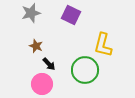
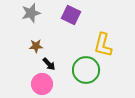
brown star: rotated 24 degrees counterclockwise
green circle: moved 1 px right
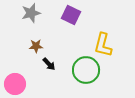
pink circle: moved 27 px left
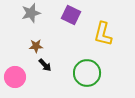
yellow L-shape: moved 11 px up
black arrow: moved 4 px left, 1 px down
green circle: moved 1 px right, 3 px down
pink circle: moved 7 px up
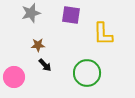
purple square: rotated 18 degrees counterclockwise
yellow L-shape: rotated 15 degrees counterclockwise
brown star: moved 2 px right, 1 px up
pink circle: moved 1 px left
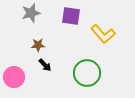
purple square: moved 1 px down
yellow L-shape: rotated 40 degrees counterclockwise
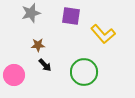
green circle: moved 3 px left, 1 px up
pink circle: moved 2 px up
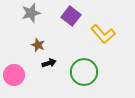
purple square: rotated 30 degrees clockwise
brown star: rotated 24 degrees clockwise
black arrow: moved 4 px right, 2 px up; rotated 64 degrees counterclockwise
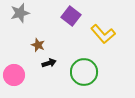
gray star: moved 11 px left
